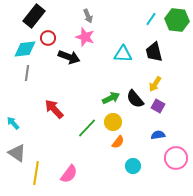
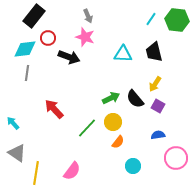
pink semicircle: moved 3 px right, 3 px up
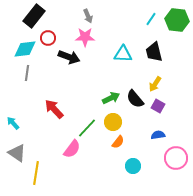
pink star: rotated 18 degrees counterclockwise
pink semicircle: moved 22 px up
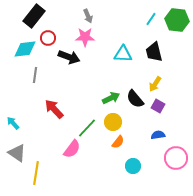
gray line: moved 8 px right, 2 px down
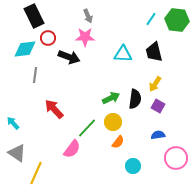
black rectangle: rotated 65 degrees counterclockwise
black semicircle: rotated 132 degrees counterclockwise
yellow line: rotated 15 degrees clockwise
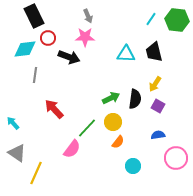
cyan triangle: moved 3 px right
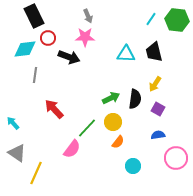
purple square: moved 3 px down
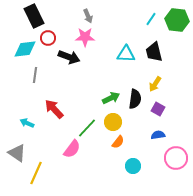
cyan arrow: moved 14 px right; rotated 24 degrees counterclockwise
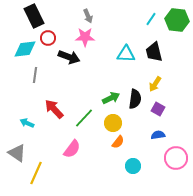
yellow circle: moved 1 px down
green line: moved 3 px left, 10 px up
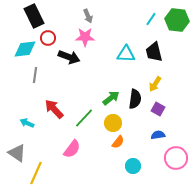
green arrow: rotated 12 degrees counterclockwise
